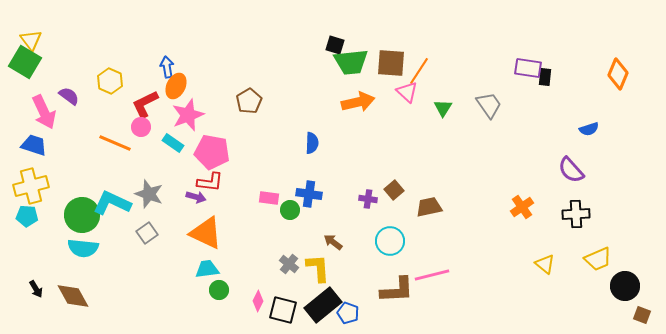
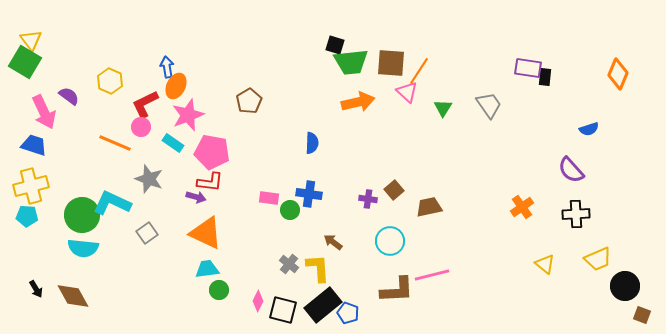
gray star at (149, 194): moved 15 px up
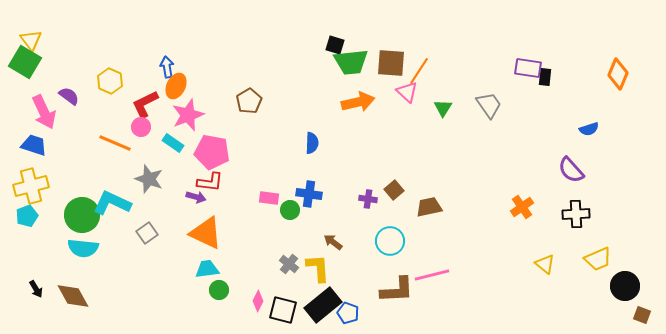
cyan pentagon at (27, 216): rotated 25 degrees counterclockwise
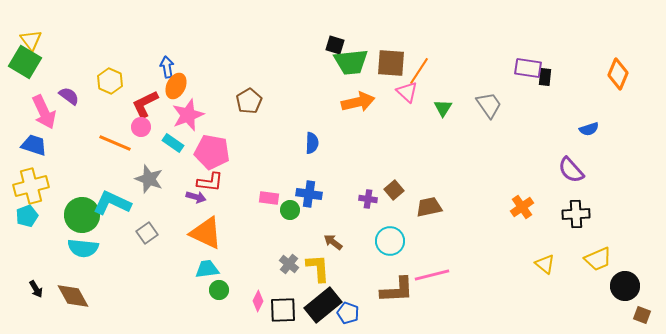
black square at (283, 310): rotated 16 degrees counterclockwise
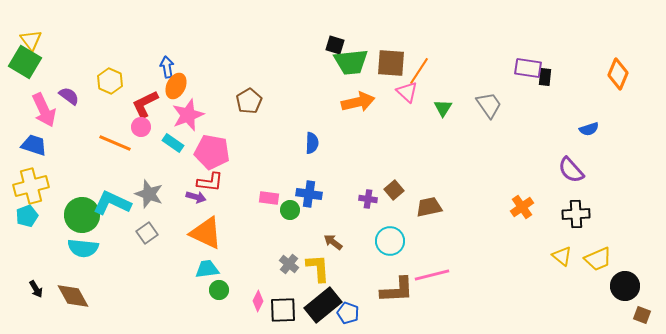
pink arrow at (44, 112): moved 2 px up
gray star at (149, 179): moved 15 px down
yellow triangle at (545, 264): moved 17 px right, 8 px up
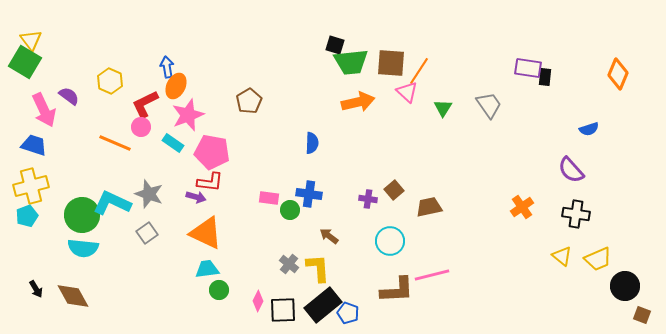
black cross at (576, 214): rotated 12 degrees clockwise
brown arrow at (333, 242): moved 4 px left, 6 px up
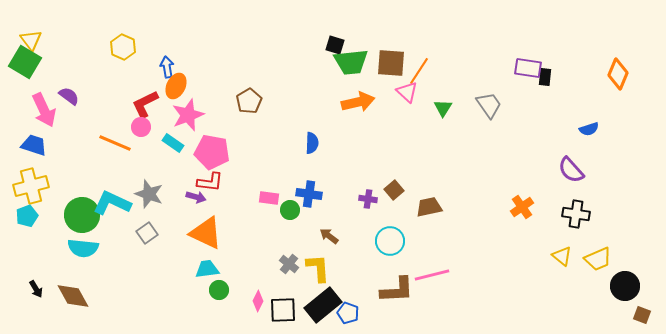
yellow hexagon at (110, 81): moved 13 px right, 34 px up
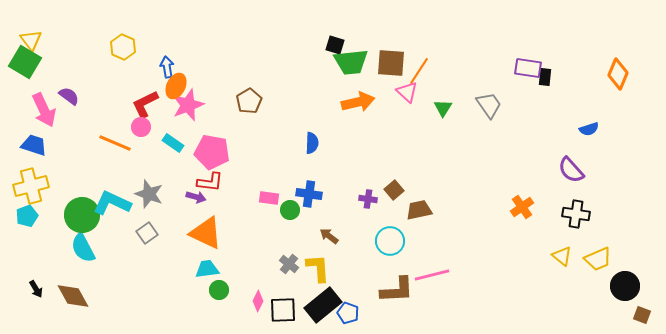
pink star at (188, 115): moved 10 px up
brown trapezoid at (429, 207): moved 10 px left, 3 px down
cyan semicircle at (83, 248): rotated 56 degrees clockwise
